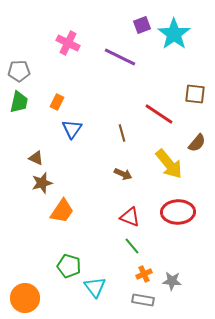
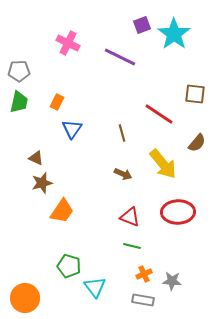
yellow arrow: moved 6 px left
green line: rotated 36 degrees counterclockwise
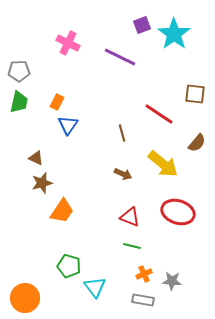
blue triangle: moved 4 px left, 4 px up
yellow arrow: rotated 12 degrees counterclockwise
red ellipse: rotated 20 degrees clockwise
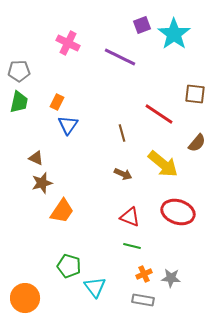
gray star: moved 1 px left, 3 px up
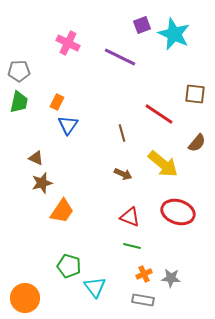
cyan star: rotated 12 degrees counterclockwise
